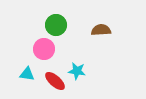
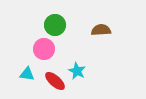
green circle: moved 1 px left
cyan star: rotated 18 degrees clockwise
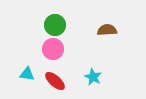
brown semicircle: moved 6 px right
pink circle: moved 9 px right
cyan star: moved 16 px right, 6 px down
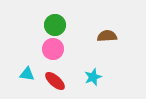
brown semicircle: moved 6 px down
cyan star: rotated 24 degrees clockwise
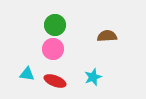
red ellipse: rotated 20 degrees counterclockwise
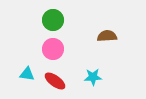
green circle: moved 2 px left, 5 px up
cyan star: rotated 18 degrees clockwise
red ellipse: rotated 15 degrees clockwise
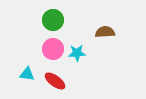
brown semicircle: moved 2 px left, 4 px up
cyan star: moved 16 px left, 24 px up
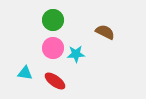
brown semicircle: rotated 30 degrees clockwise
pink circle: moved 1 px up
cyan star: moved 1 px left, 1 px down
cyan triangle: moved 2 px left, 1 px up
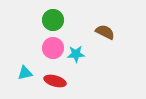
cyan triangle: rotated 21 degrees counterclockwise
red ellipse: rotated 20 degrees counterclockwise
